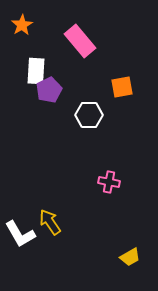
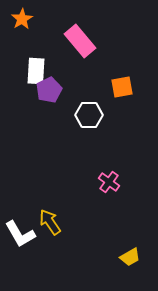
orange star: moved 6 px up
pink cross: rotated 25 degrees clockwise
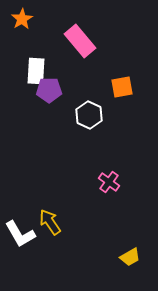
purple pentagon: rotated 25 degrees clockwise
white hexagon: rotated 24 degrees clockwise
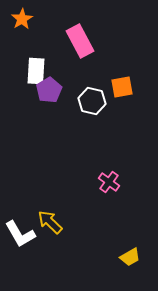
pink rectangle: rotated 12 degrees clockwise
purple pentagon: rotated 30 degrees counterclockwise
white hexagon: moved 3 px right, 14 px up; rotated 12 degrees counterclockwise
yellow arrow: rotated 12 degrees counterclockwise
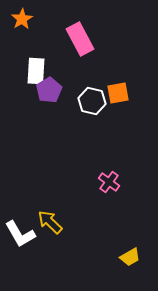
pink rectangle: moved 2 px up
orange square: moved 4 px left, 6 px down
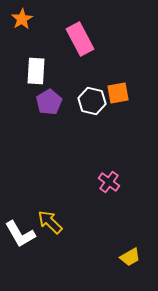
purple pentagon: moved 12 px down
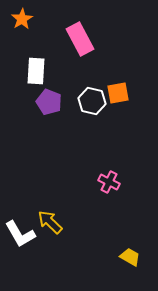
purple pentagon: rotated 20 degrees counterclockwise
pink cross: rotated 10 degrees counterclockwise
yellow trapezoid: rotated 120 degrees counterclockwise
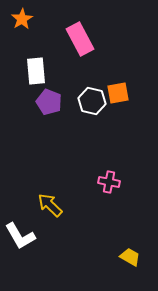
white rectangle: rotated 8 degrees counterclockwise
pink cross: rotated 15 degrees counterclockwise
yellow arrow: moved 17 px up
white L-shape: moved 2 px down
